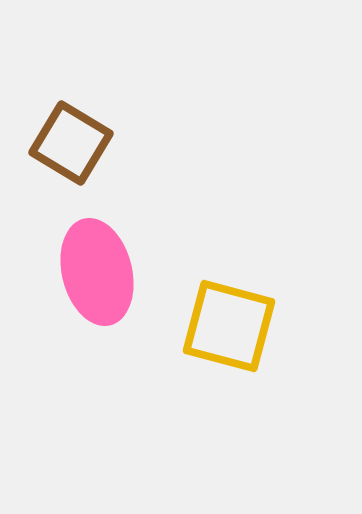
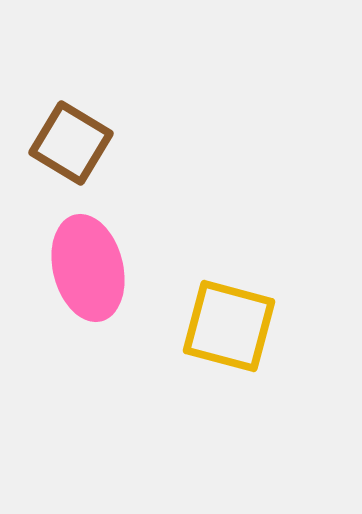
pink ellipse: moved 9 px left, 4 px up
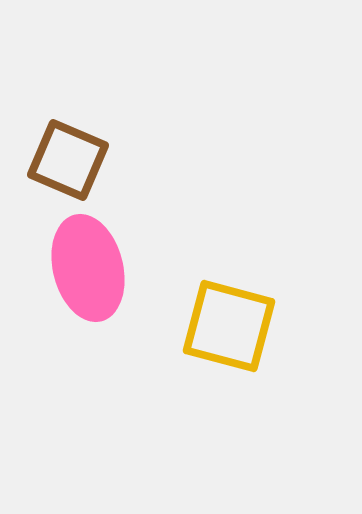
brown square: moved 3 px left, 17 px down; rotated 8 degrees counterclockwise
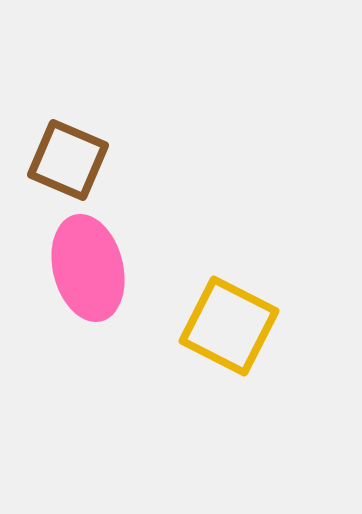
yellow square: rotated 12 degrees clockwise
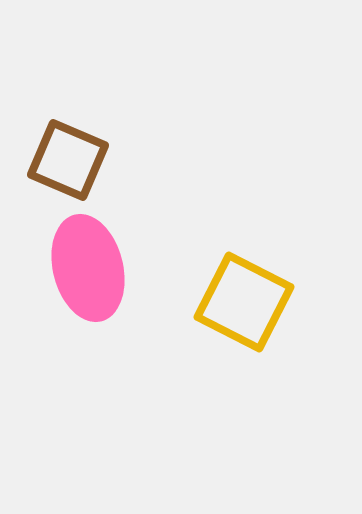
yellow square: moved 15 px right, 24 px up
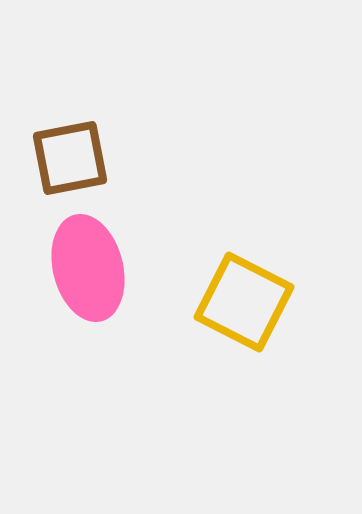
brown square: moved 2 px right, 2 px up; rotated 34 degrees counterclockwise
